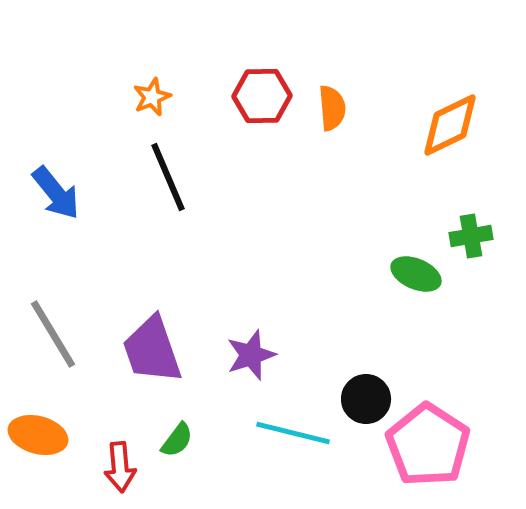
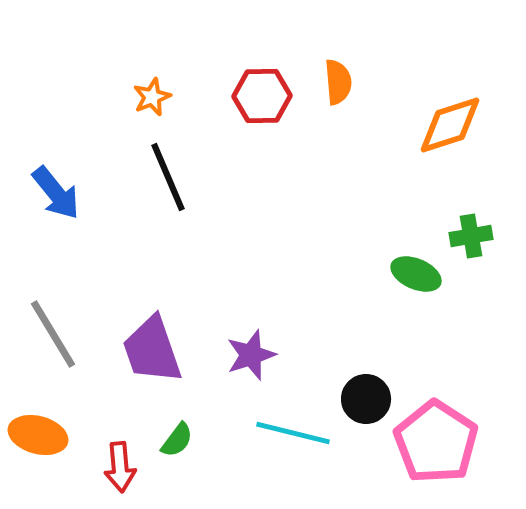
orange semicircle: moved 6 px right, 26 px up
orange diamond: rotated 8 degrees clockwise
pink pentagon: moved 8 px right, 3 px up
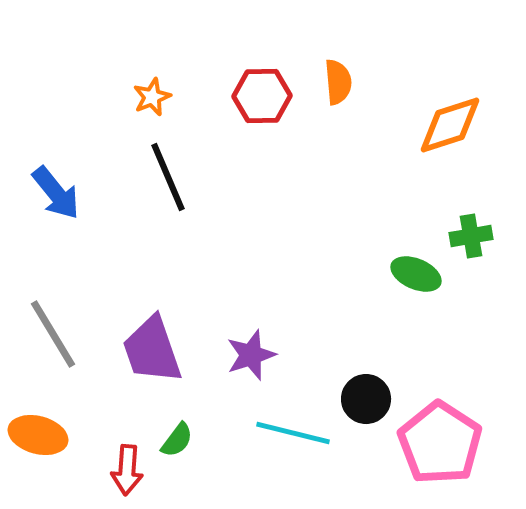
pink pentagon: moved 4 px right, 1 px down
red arrow: moved 7 px right, 3 px down; rotated 9 degrees clockwise
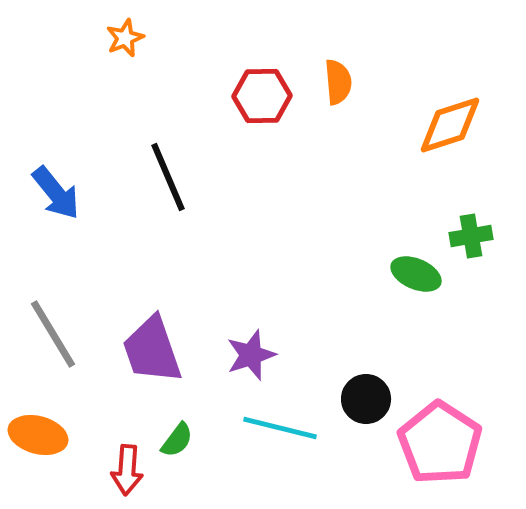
orange star: moved 27 px left, 59 px up
cyan line: moved 13 px left, 5 px up
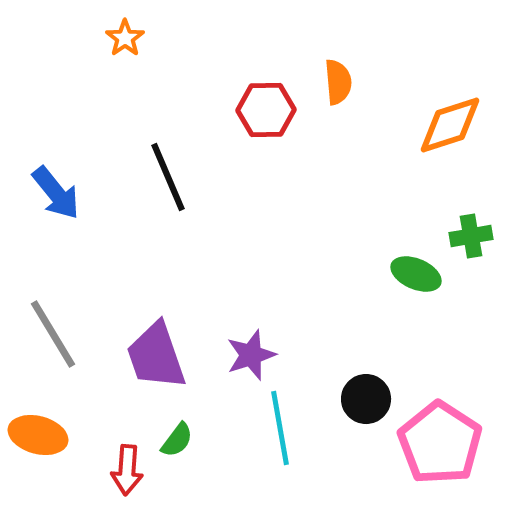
orange star: rotated 12 degrees counterclockwise
red hexagon: moved 4 px right, 14 px down
purple trapezoid: moved 4 px right, 6 px down
cyan line: rotated 66 degrees clockwise
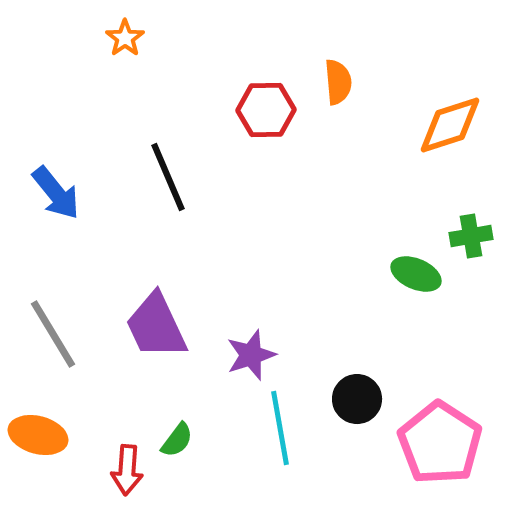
purple trapezoid: moved 30 px up; rotated 6 degrees counterclockwise
black circle: moved 9 px left
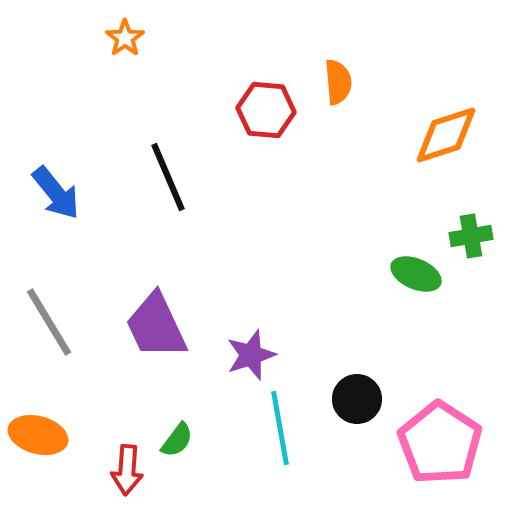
red hexagon: rotated 6 degrees clockwise
orange diamond: moved 4 px left, 10 px down
gray line: moved 4 px left, 12 px up
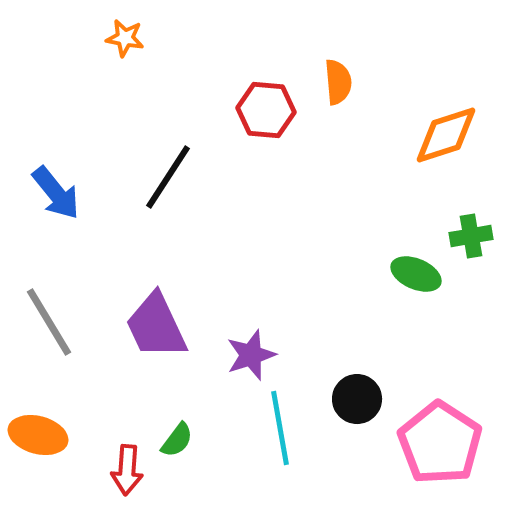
orange star: rotated 27 degrees counterclockwise
black line: rotated 56 degrees clockwise
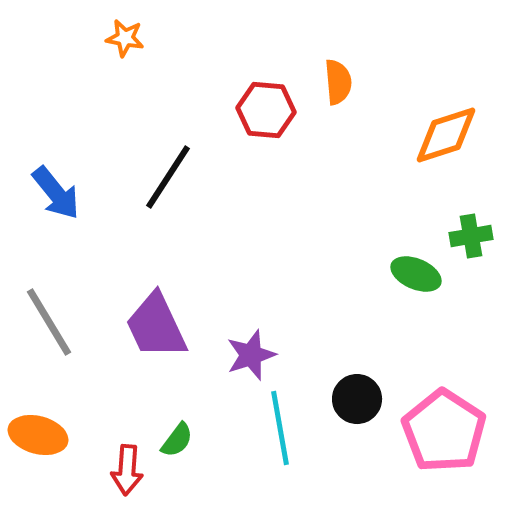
pink pentagon: moved 4 px right, 12 px up
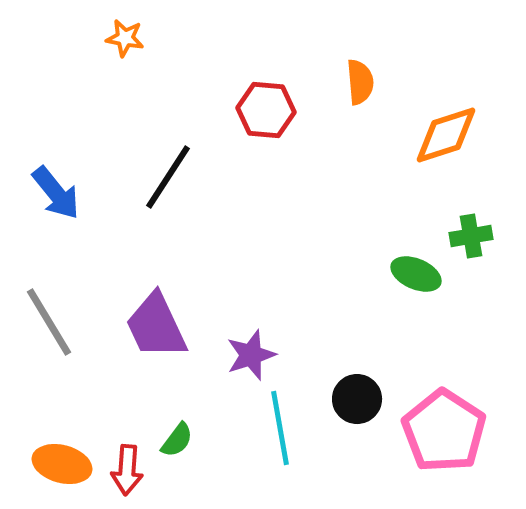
orange semicircle: moved 22 px right
orange ellipse: moved 24 px right, 29 px down
